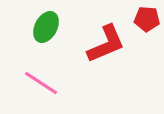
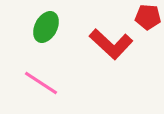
red pentagon: moved 1 px right, 2 px up
red L-shape: moved 5 px right; rotated 66 degrees clockwise
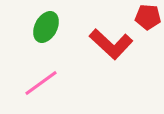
pink line: rotated 69 degrees counterclockwise
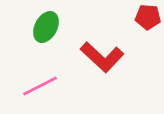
red L-shape: moved 9 px left, 13 px down
pink line: moved 1 px left, 3 px down; rotated 9 degrees clockwise
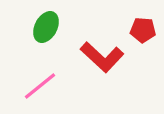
red pentagon: moved 5 px left, 13 px down
pink line: rotated 12 degrees counterclockwise
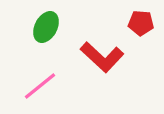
red pentagon: moved 2 px left, 7 px up
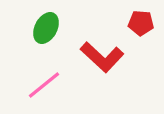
green ellipse: moved 1 px down
pink line: moved 4 px right, 1 px up
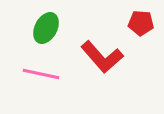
red L-shape: rotated 6 degrees clockwise
pink line: moved 3 px left, 11 px up; rotated 51 degrees clockwise
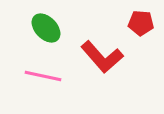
green ellipse: rotated 72 degrees counterclockwise
pink line: moved 2 px right, 2 px down
